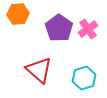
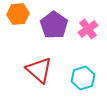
purple pentagon: moved 5 px left, 3 px up
cyan hexagon: moved 1 px left
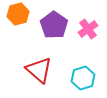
orange hexagon: rotated 10 degrees counterclockwise
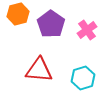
purple pentagon: moved 3 px left, 1 px up
pink cross: moved 1 px left, 1 px down
red triangle: rotated 36 degrees counterclockwise
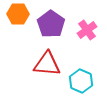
orange hexagon: rotated 15 degrees clockwise
red triangle: moved 8 px right, 6 px up
cyan hexagon: moved 2 px left, 3 px down; rotated 20 degrees counterclockwise
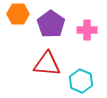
pink cross: rotated 36 degrees clockwise
